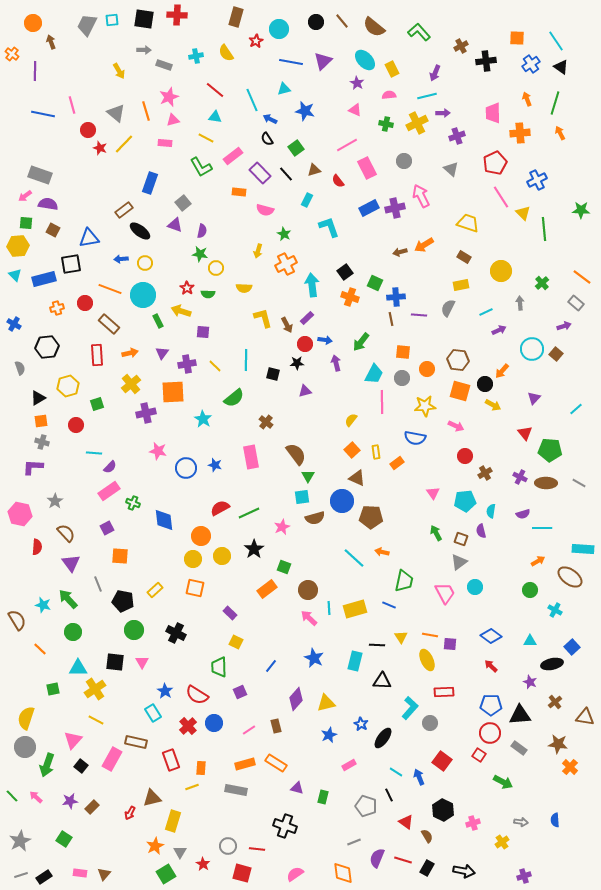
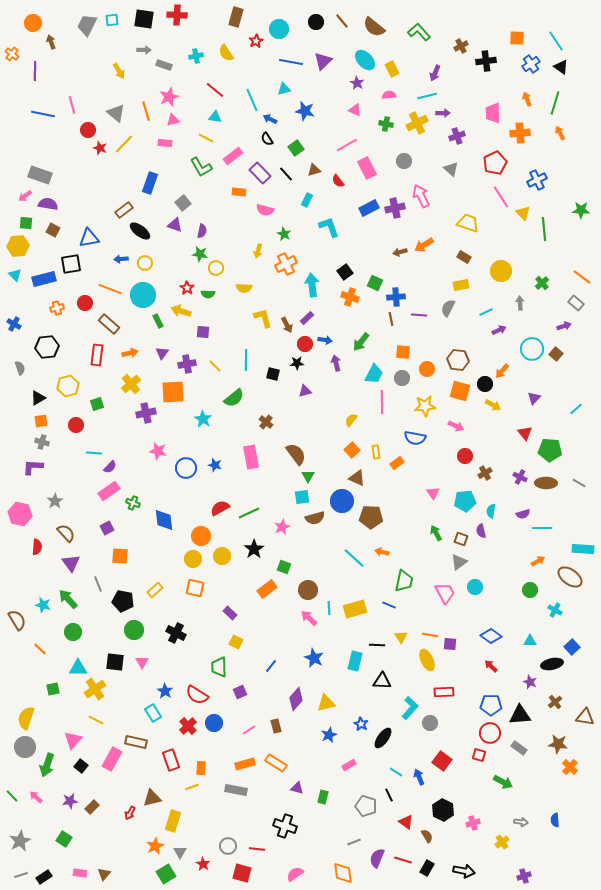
red rectangle at (97, 355): rotated 10 degrees clockwise
red square at (479, 755): rotated 16 degrees counterclockwise
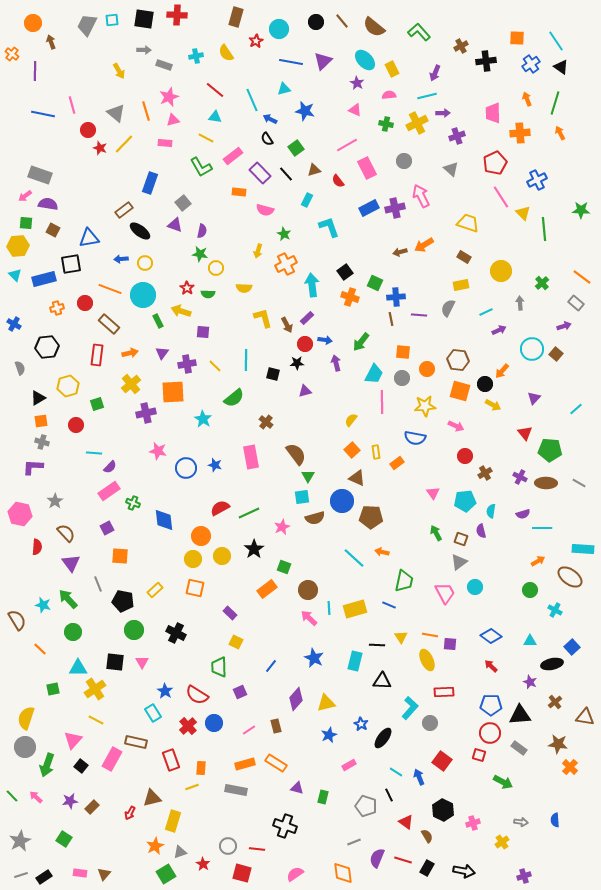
gray triangle at (180, 852): rotated 40 degrees clockwise
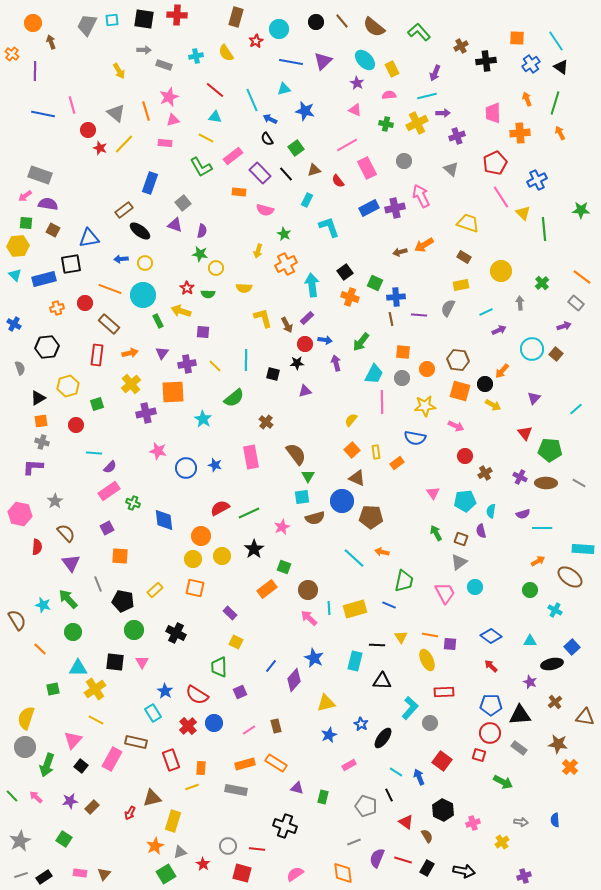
purple diamond at (296, 699): moved 2 px left, 19 px up
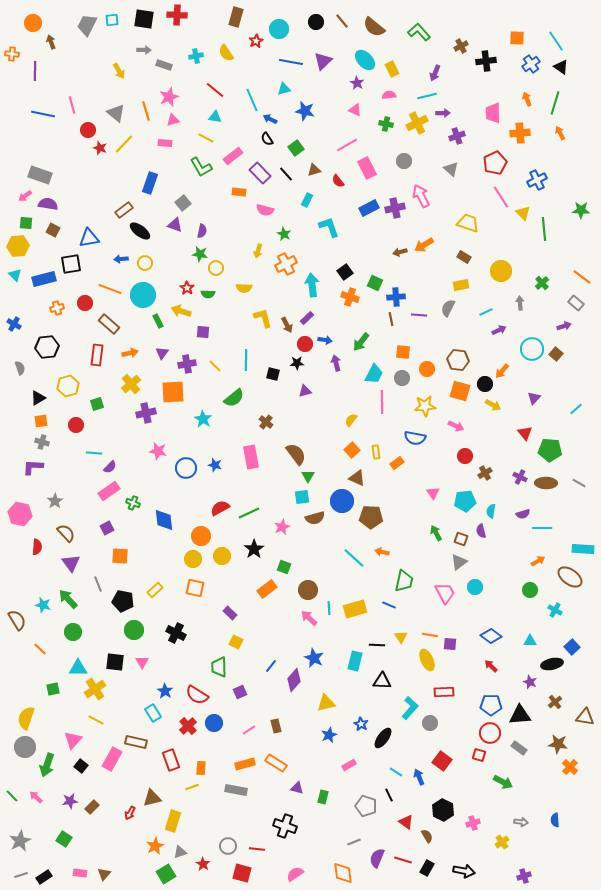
orange cross at (12, 54): rotated 32 degrees counterclockwise
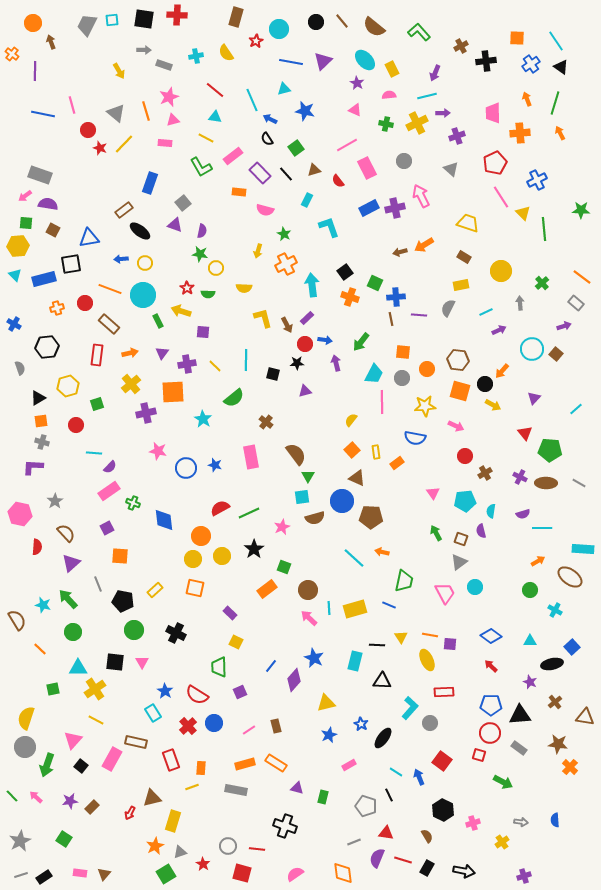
orange cross at (12, 54): rotated 32 degrees clockwise
purple triangle at (71, 563): rotated 24 degrees clockwise
red triangle at (406, 822): moved 20 px left, 11 px down; rotated 28 degrees counterclockwise
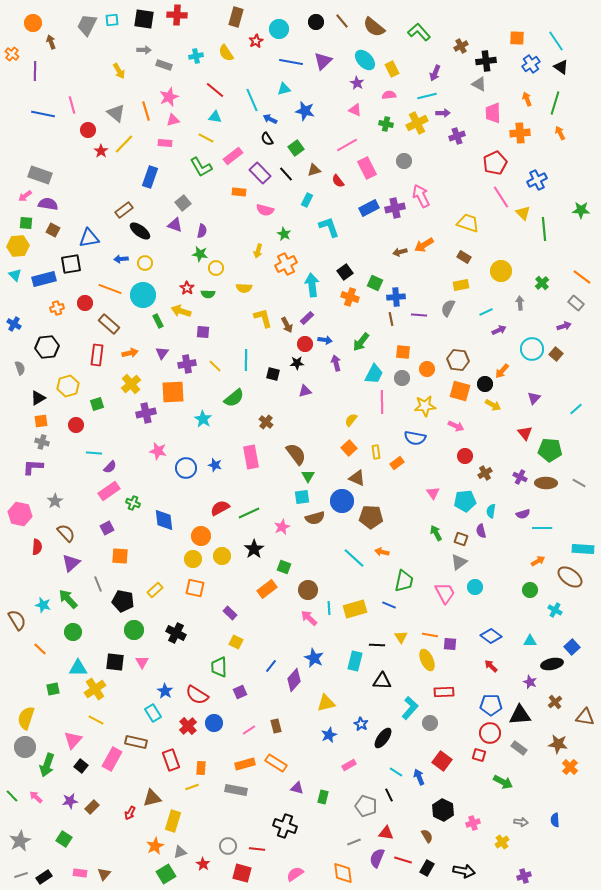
red star at (100, 148): moved 1 px right, 3 px down; rotated 16 degrees clockwise
gray triangle at (451, 169): moved 28 px right, 85 px up; rotated 14 degrees counterclockwise
blue rectangle at (150, 183): moved 6 px up
orange square at (352, 450): moved 3 px left, 2 px up
